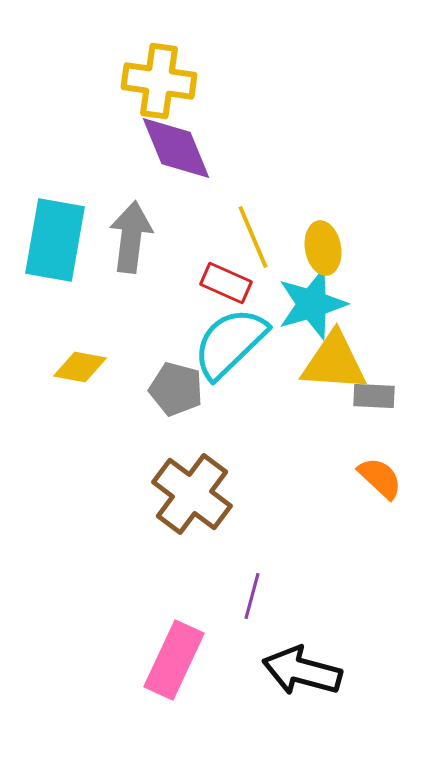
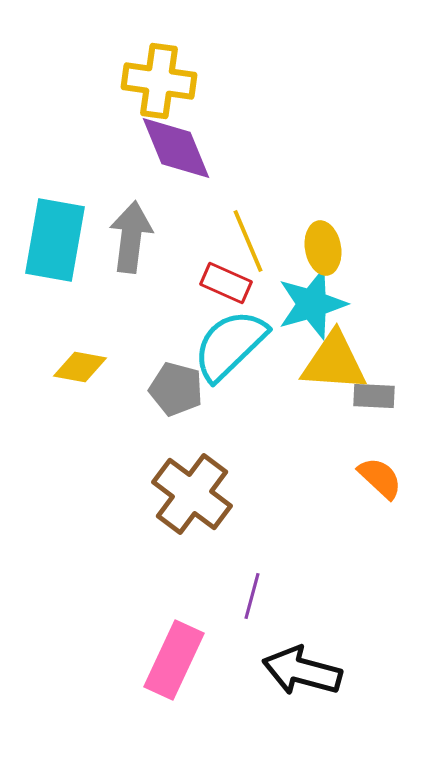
yellow line: moved 5 px left, 4 px down
cyan semicircle: moved 2 px down
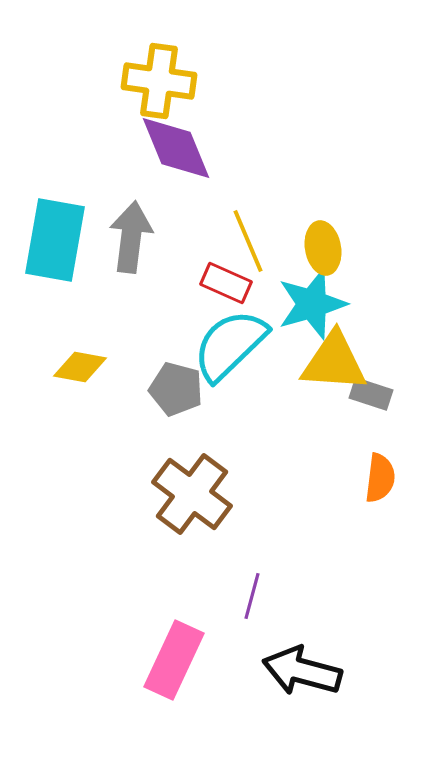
gray rectangle: moved 3 px left, 2 px up; rotated 15 degrees clockwise
orange semicircle: rotated 54 degrees clockwise
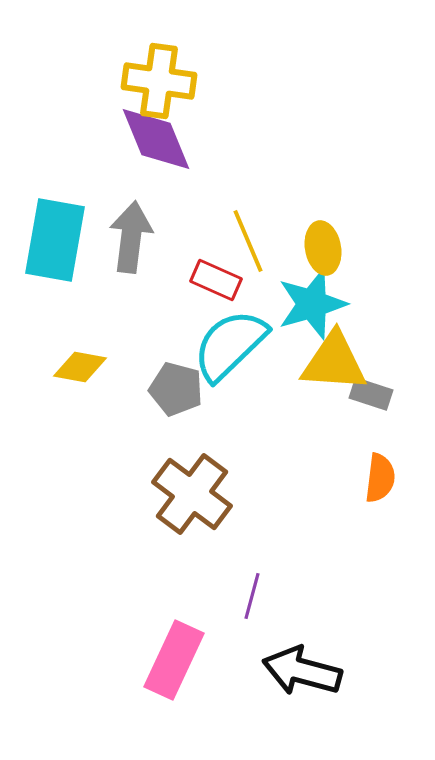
purple diamond: moved 20 px left, 9 px up
red rectangle: moved 10 px left, 3 px up
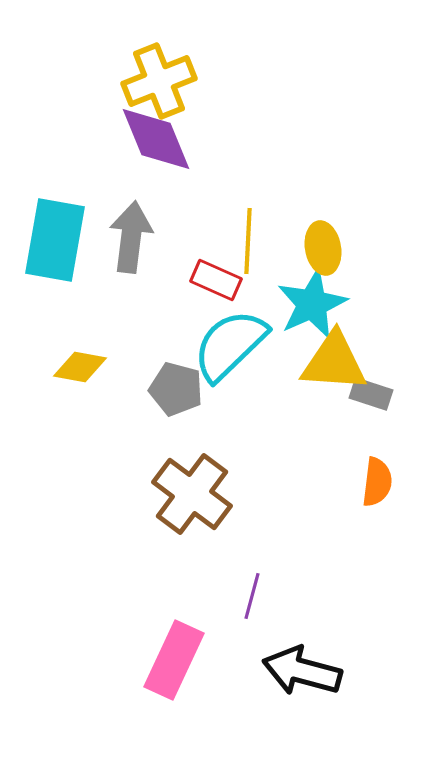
yellow cross: rotated 30 degrees counterclockwise
yellow line: rotated 26 degrees clockwise
cyan star: rotated 8 degrees counterclockwise
orange semicircle: moved 3 px left, 4 px down
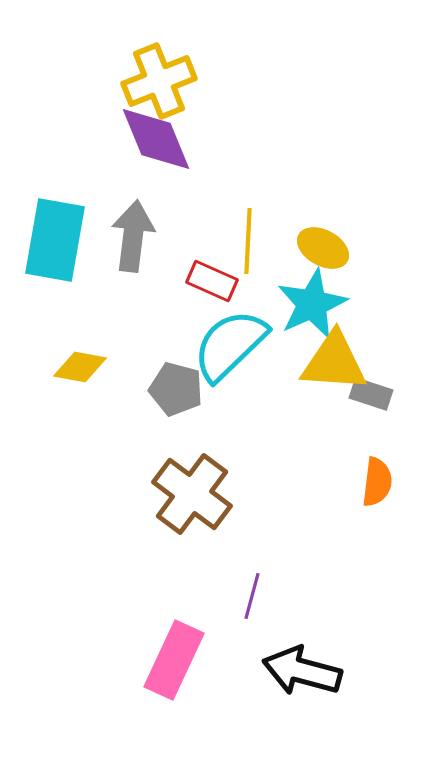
gray arrow: moved 2 px right, 1 px up
yellow ellipse: rotated 51 degrees counterclockwise
red rectangle: moved 4 px left, 1 px down
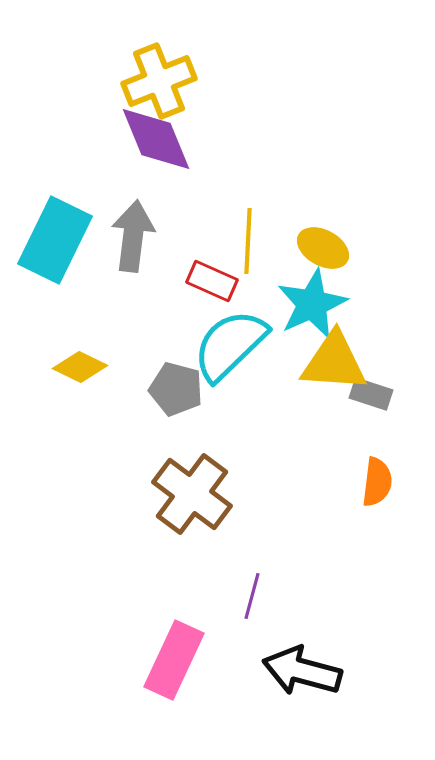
cyan rectangle: rotated 16 degrees clockwise
yellow diamond: rotated 16 degrees clockwise
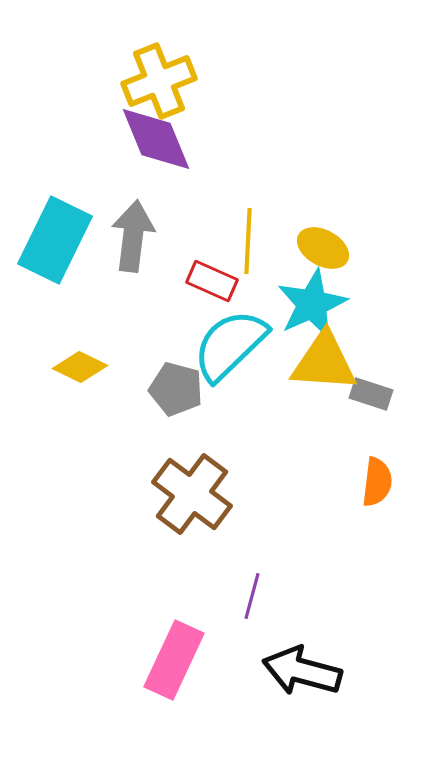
yellow triangle: moved 10 px left
